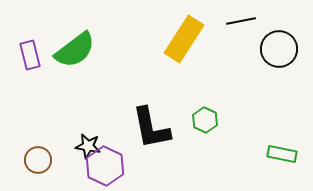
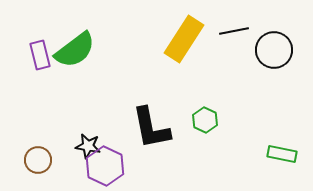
black line: moved 7 px left, 10 px down
black circle: moved 5 px left, 1 px down
purple rectangle: moved 10 px right
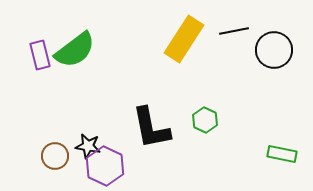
brown circle: moved 17 px right, 4 px up
